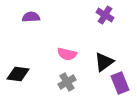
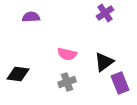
purple cross: moved 2 px up; rotated 24 degrees clockwise
gray cross: rotated 12 degrees clockwise
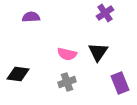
black triangle: moved 6 px left, 10 px up; rotated 20 degrees counterclockwise
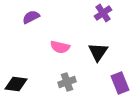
purple cross: moved 2 px left
purple semicircle: rotated 24 degrees counterclockwise
pink semicircle: moved 7 px left, 7 px up
black diamond: moved 2 px left, 10 px down
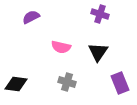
purple cross: moved 3 px left, 1 px down; rotated 36 degrees counterclockwise
pink semicircle: moved 1 px right
gray cross: rotated 36 degrees clockwise
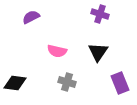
pink semicircle: moved 4 px left, 4 px down
black diamond: moved 1 px left, 1 px up
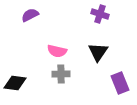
purple semicircle: moved 1 px left, 2 px up
gray cross: moved 6 px left, 8 px up; rotated 18 degrees counterclockwise
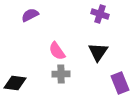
pink semicircle: rotated 42 degrees clockwise
